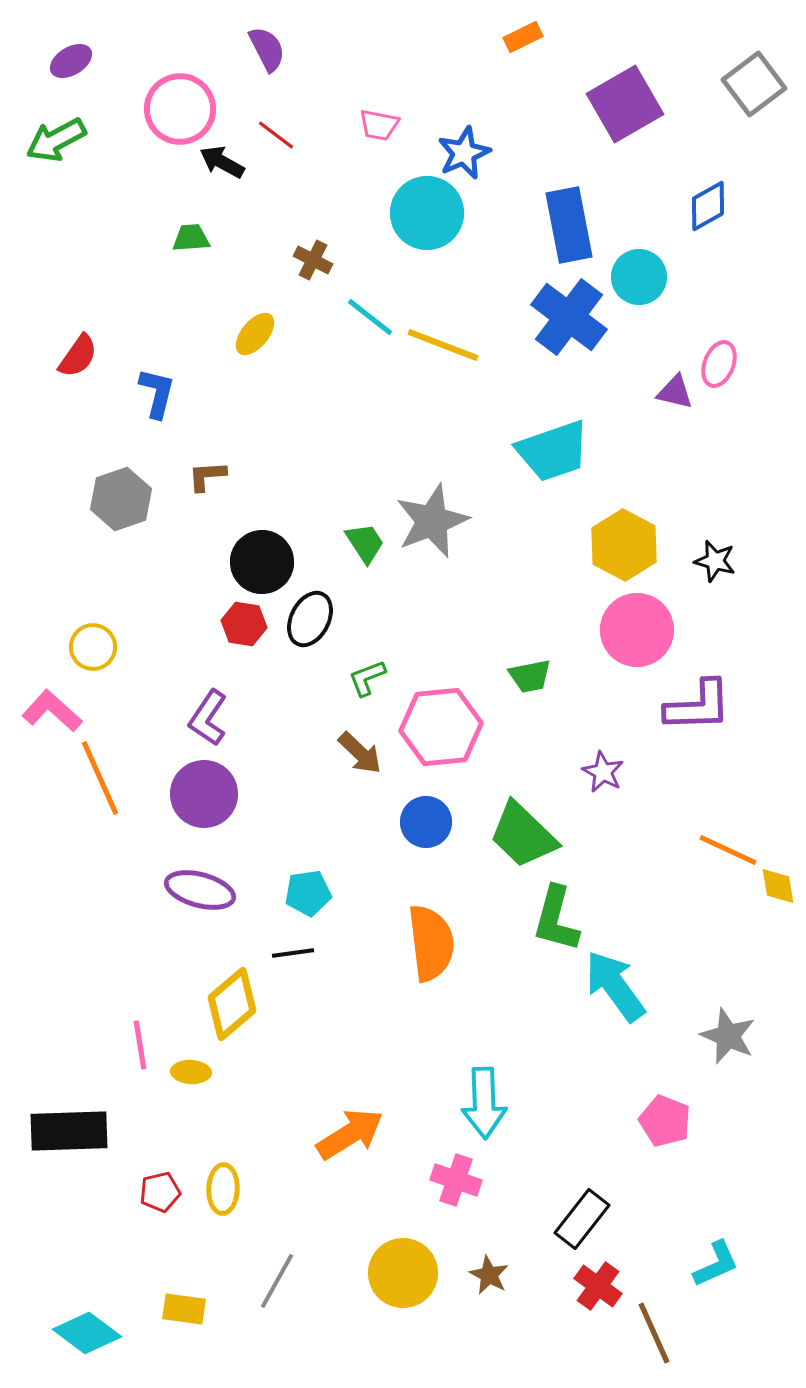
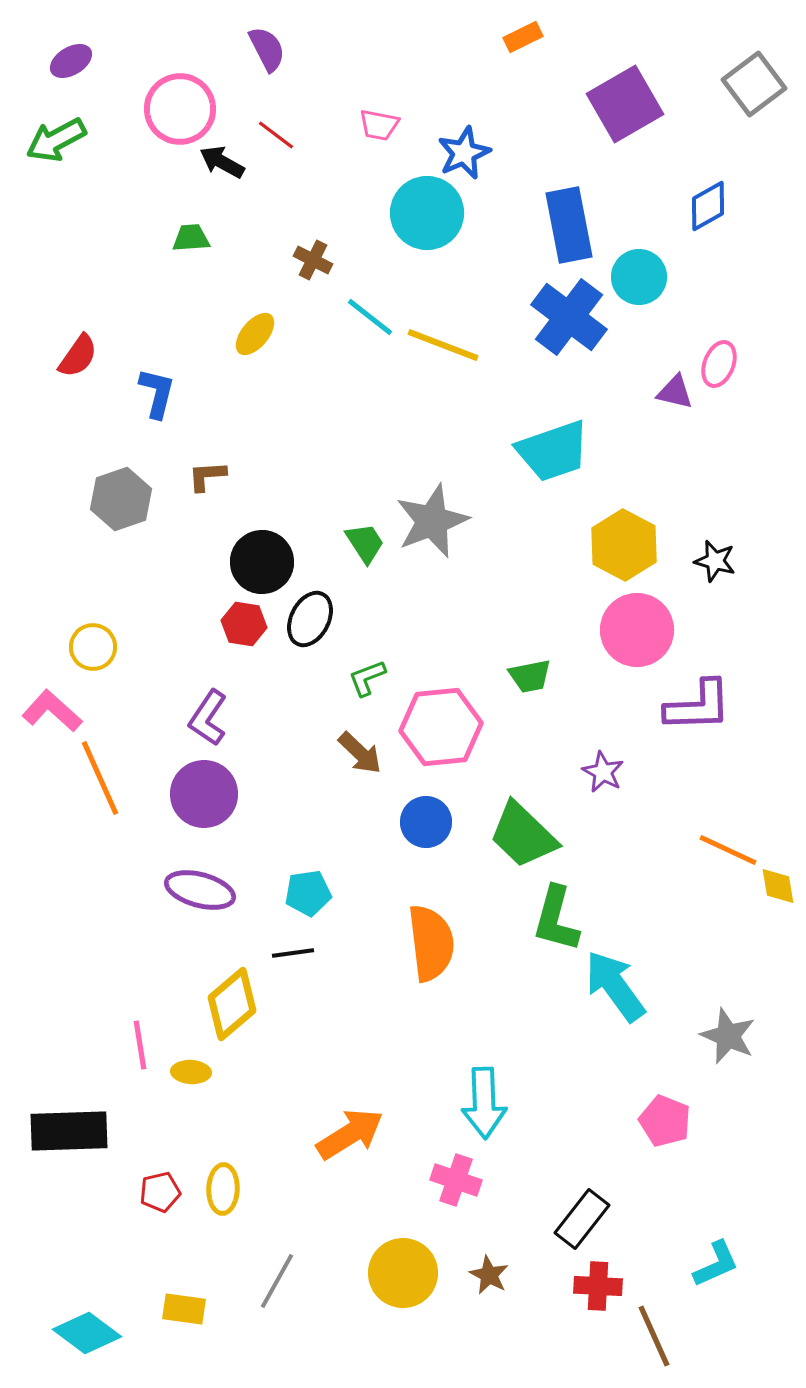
red cross at (598, 1286): rotated 33 degrees counterclockwise
brown line at (654, 1333): moved 3 px down
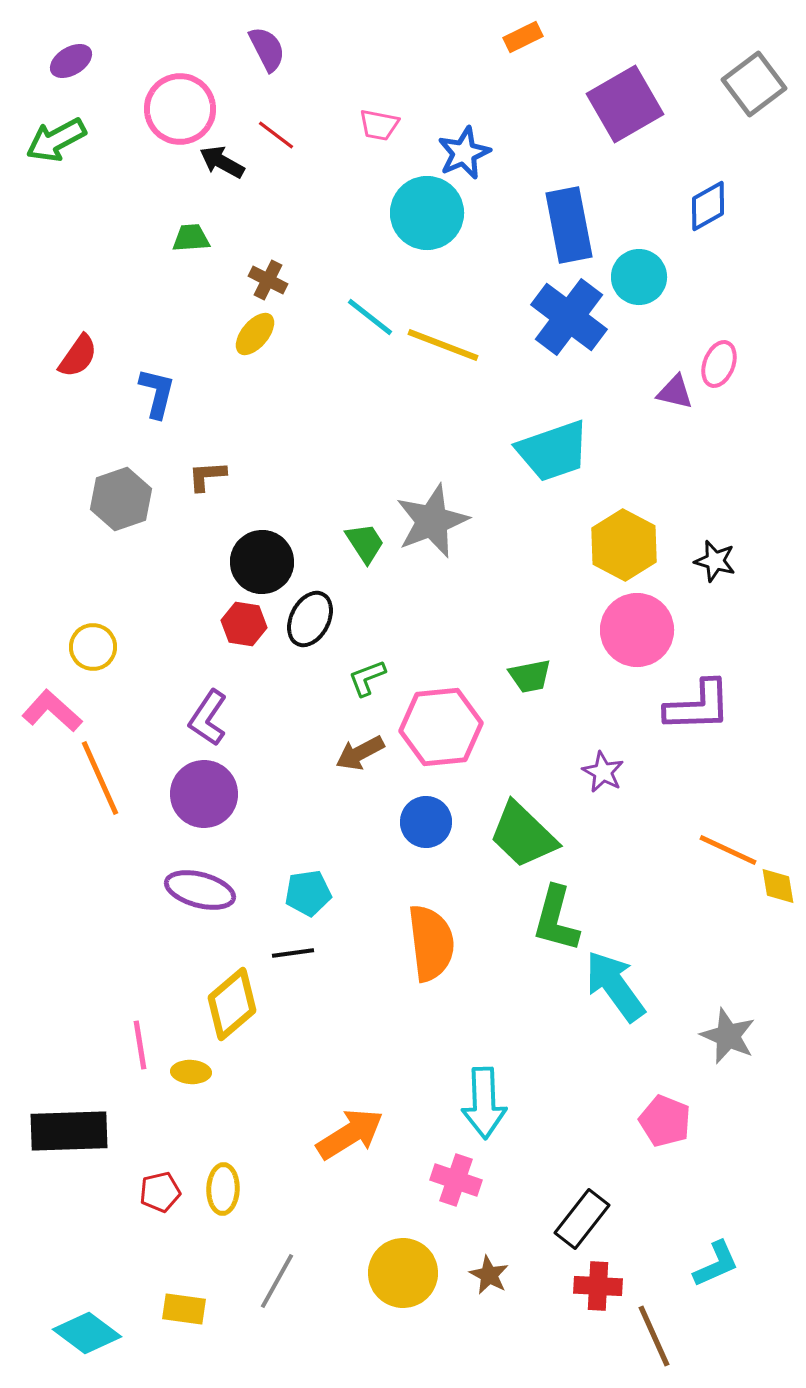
brown cross at (313, 260): moved 45 px left, 20 px down
brown arrow at (360, 753): rotated 108 degrees clockwise
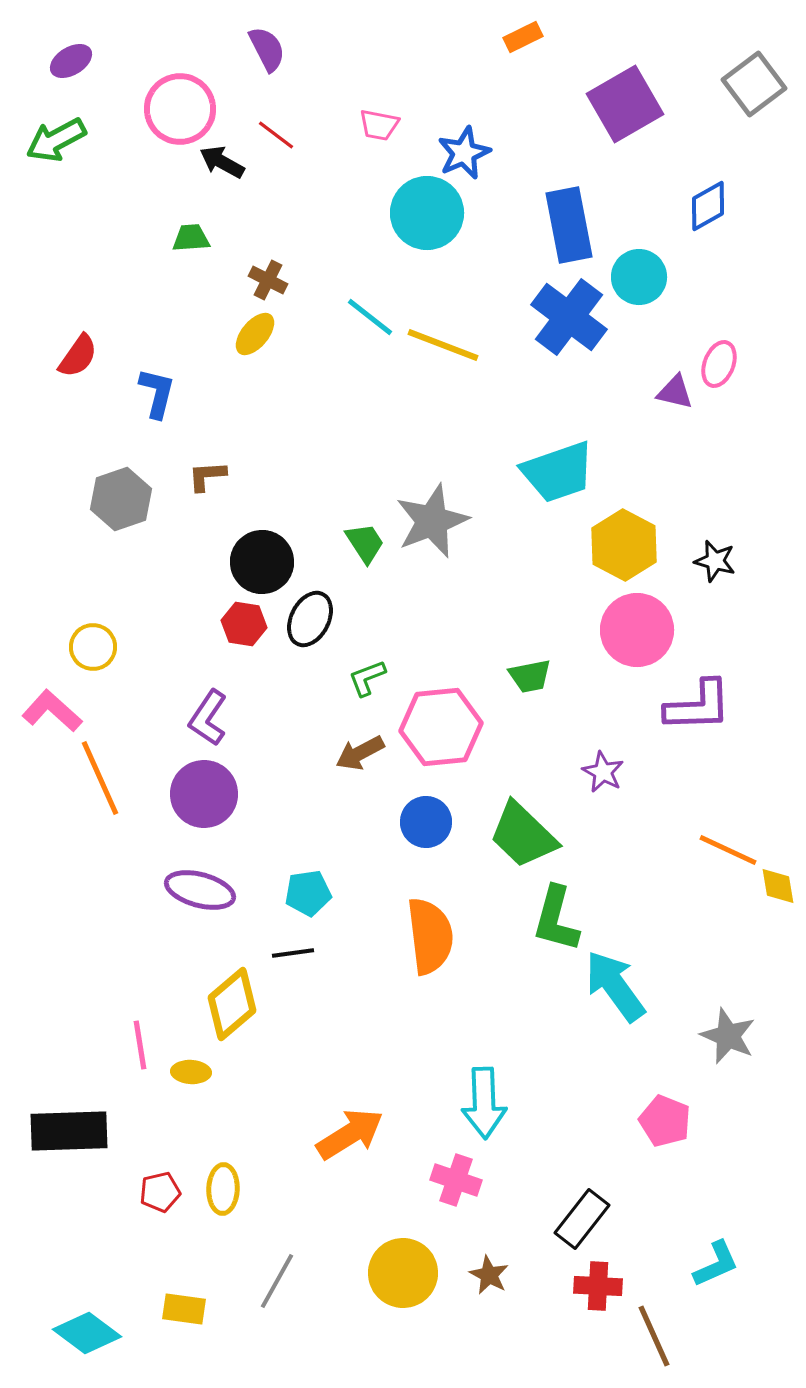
cyan trapezoid at (553, 451): moved 5 px right, 21 px down
orange semicircle at (431, 943): moved 1 px left, 7 px up
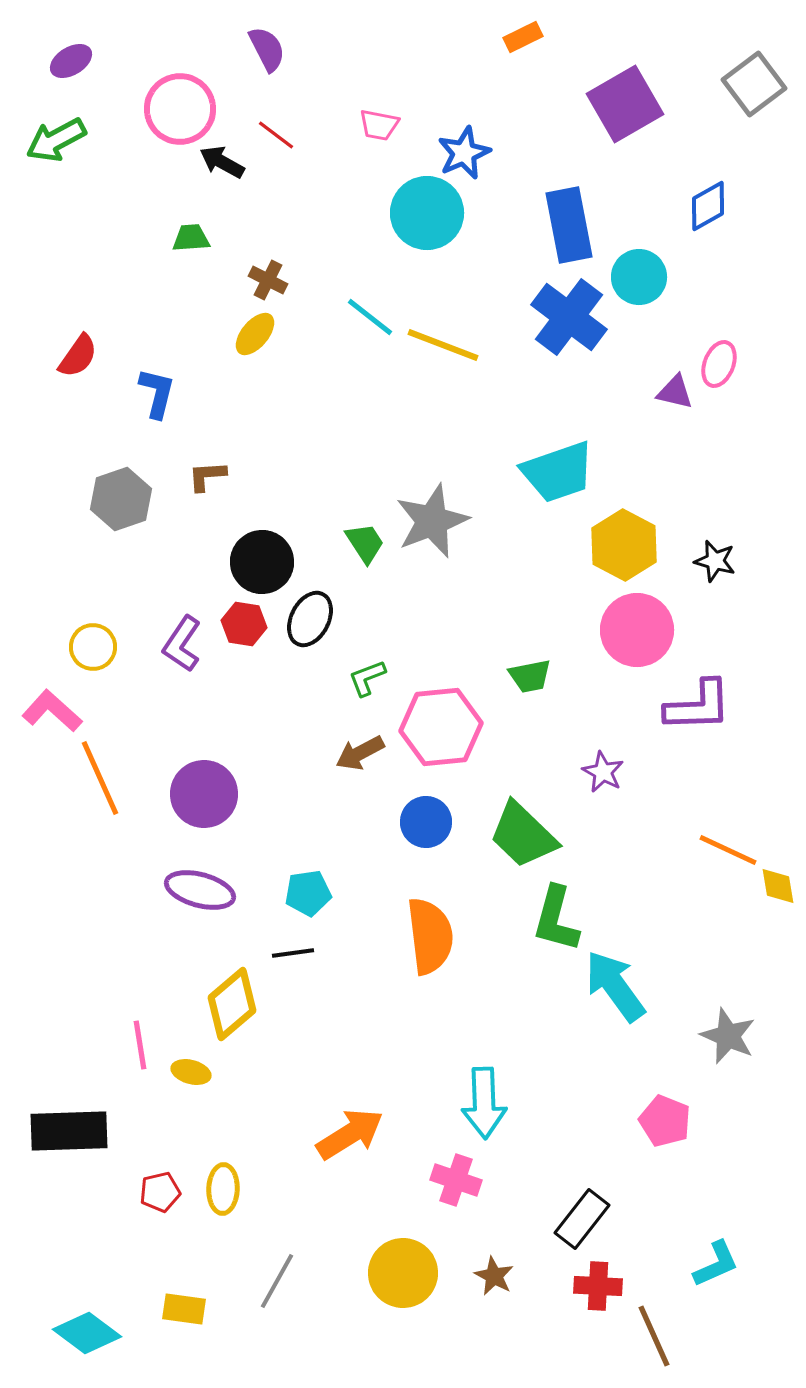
purple L-shape at (208, 718): moved 26 px left, 74 px up
yellow ellipse at (191, 1072): rotated 12 degrees clockwise
brown star at (489, 1275): moved 5 px right, 1 px down
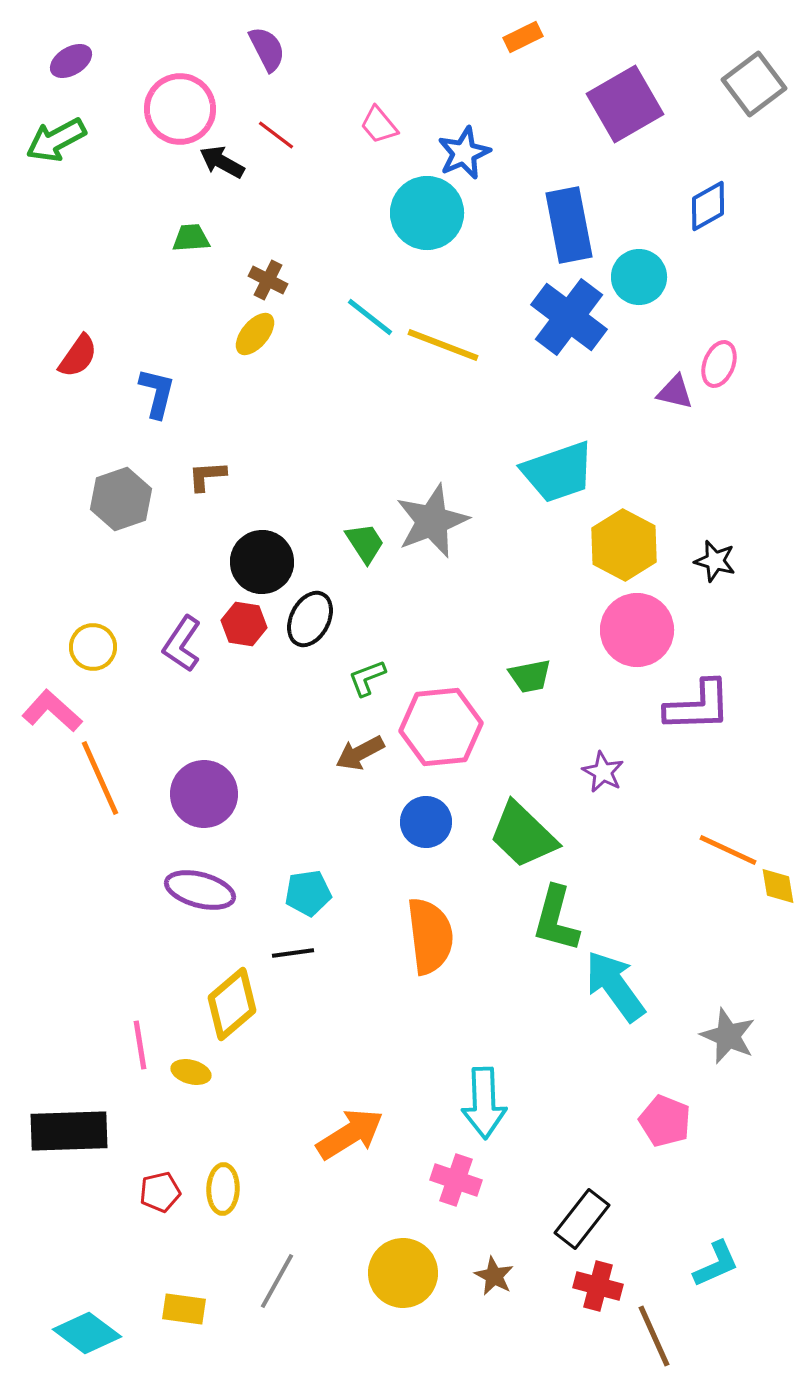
pink trapezoid at (379, 125): rotated 39 degrees clockwise
red cross at (598, 1286): rotated 12 degrees clockwise
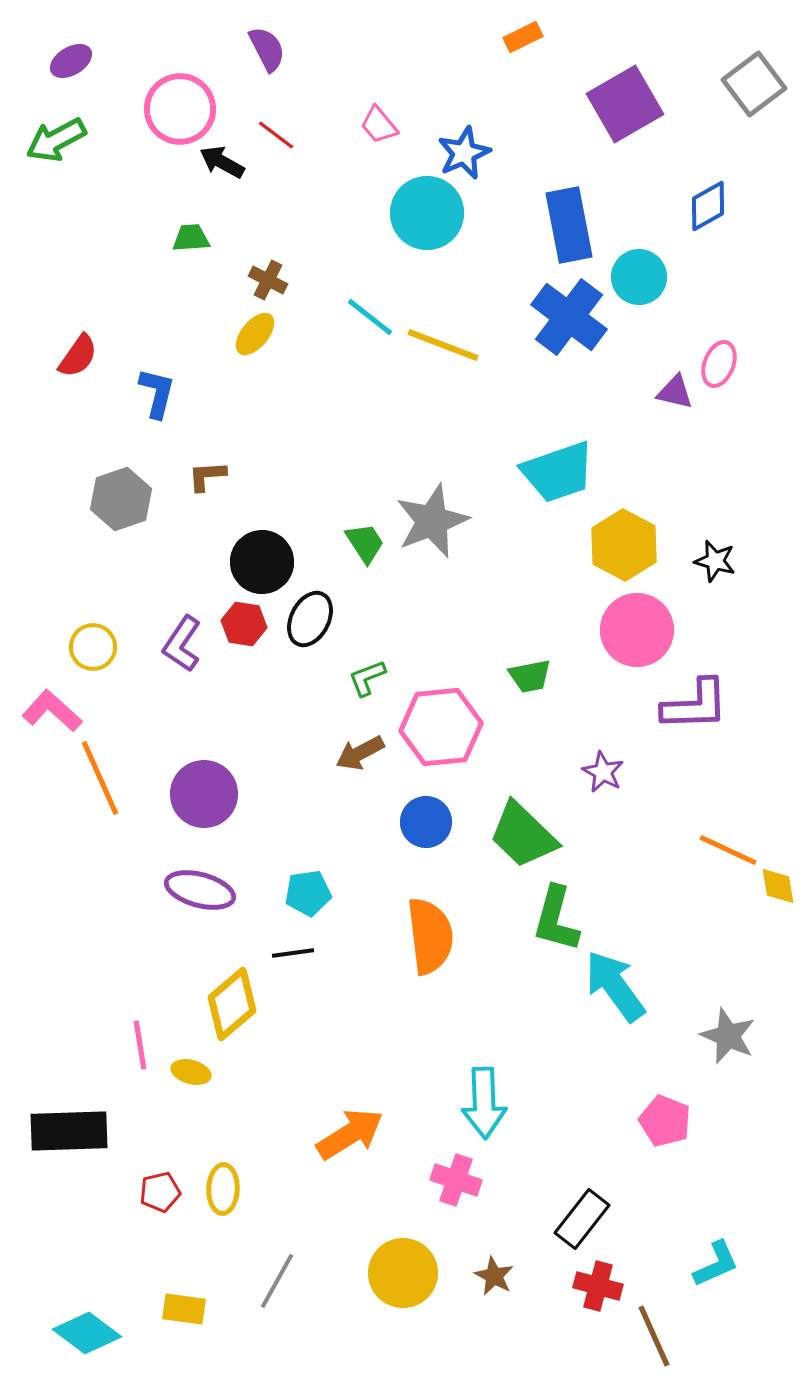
purple L-shape at (698, 706): moved 3 px left, 1 px up
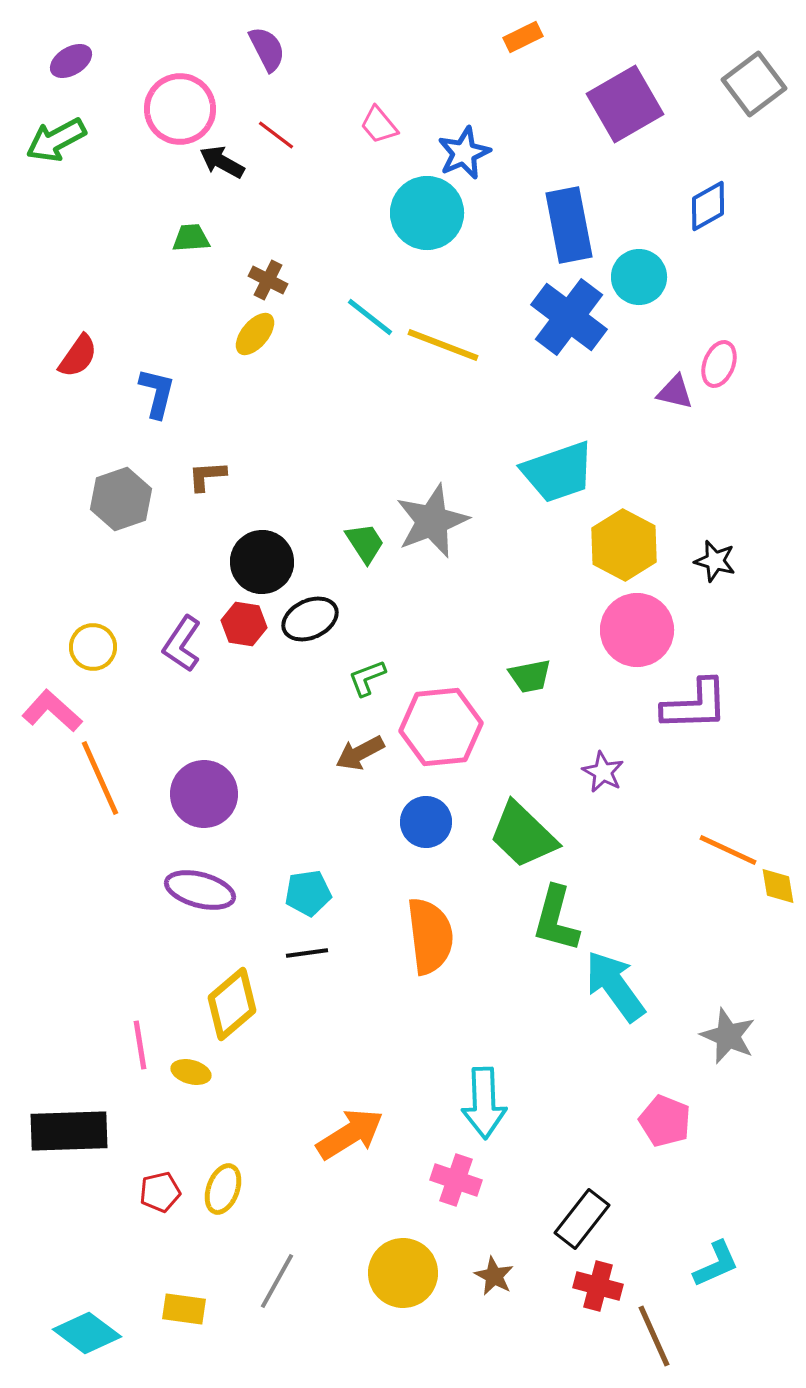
black ellipse at (310, 619): rotated 38 degrees clockwise
black line at (293, 953): moved 14 px right
yellow ellipse at (223, 1189): rotated 18 degrees clockwise
